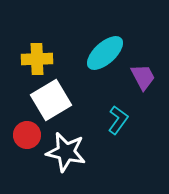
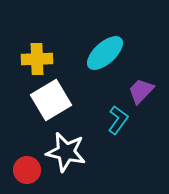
purple trapezoid: moved 2 px left, 14 px down; rotated 108 degrees counterclockwise
red circle: moved 35 px down
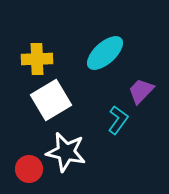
red circle: moved 2 px right, 1 px up
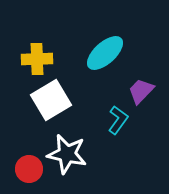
white star: moved 1 px right, 2 px down
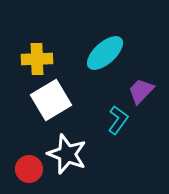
white star: rotated 9 degrees clockwise
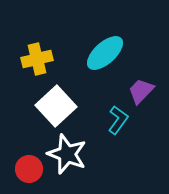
yellow cross: rotated 12 degrees counterclockwise
white square: moved 5 px right, 6 px down; rotated 12 degrees counterclockwise
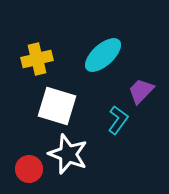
cyan ellipse: moved 2 px left, 2 px down
white square: moved 1 px right; rotated 30 degrees counterclockwise
white star: moved 1 px right
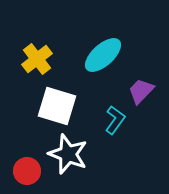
yellow cross: rotated 24 degrees counterclockwise
cyan L-shape: moved 3 px left
red circle: moved 2 px left, 2 px down
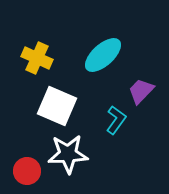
yellow cross: moved 1 px up; rotated 28 degrees counterclockwise
white square: rotated 6 degrees clockwise
cyan L-shape: moved 1 px right
white star: rotated 24 degrees counterclockwise
